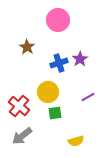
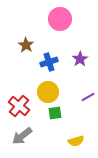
pink circle: moved 2 px right, 1 px up
brown star: moved 1 px left, 2 px up
blue cross: moved 10 px left, 1 px up
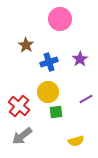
purple line: moved 2 px left, 2 px down
green square: moved 1 px right, 1 px up
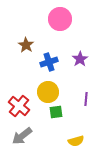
purple line: rotated 56 degrees counterclockwise
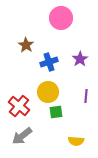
pink circle: moved 1 px right, 1 px up
purple line: moved 3 px up
yellow semicircle: rotated 21 degrees clockwise
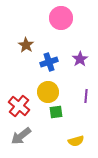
gray arrow: moved 1 px left
yellow semicircle: rotated 21 degrees counterclockwise
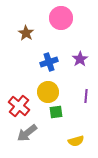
brown star: moved 12 px up
gray arrow: moved 6 px right, 3 px up
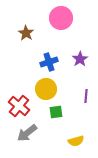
yellow circle: moved 2 px left, 3 px up
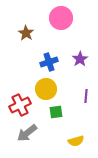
red cross: moved 1 px right, 1 px up; rotated 25 degrees clockwise
